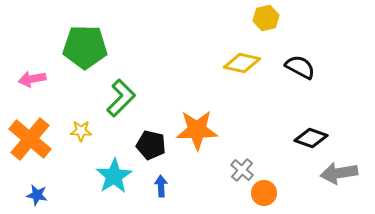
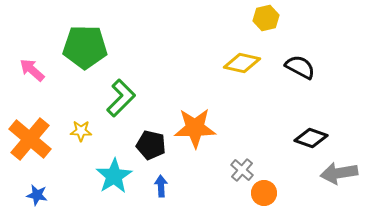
pink arrow: moved 9 px up; rotated 52 degrees clockwise
orange star: moved 2 px left, 2 px up
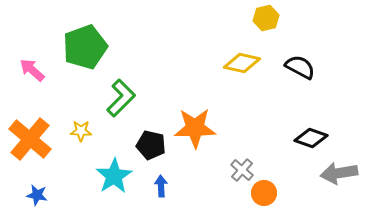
green pentagon: rotated 21 degrees counterclockwise
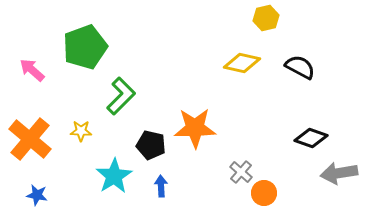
green L-shape: moved 2 px up
gray cross: moved 1 px left, 2 px down
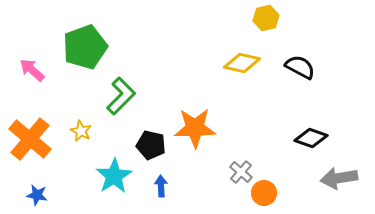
yellow star: rotated 25 degrees clockwise
gray arrow: moved 5 px down
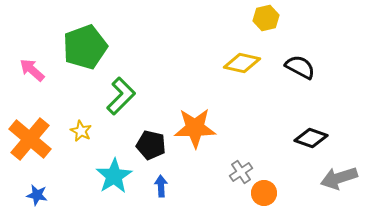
gray cross: rotated 15 degrees clockwise
gray arrow: rotated 9 degrees counterclockwise
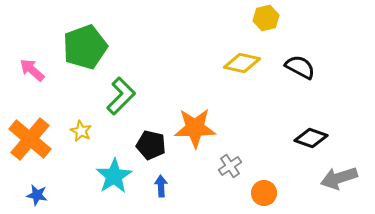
gray cross: moved 11 px left, 6 px up
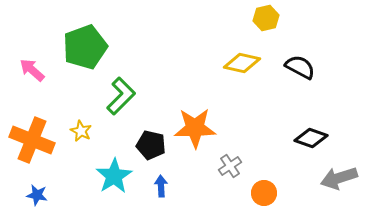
orange cross: moved 2 px right, 1 px down; rotated 18 degrees counterclockwise
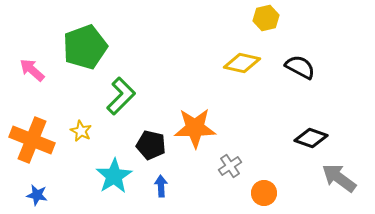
gray arrow: rotated 54 degrees clockwise
